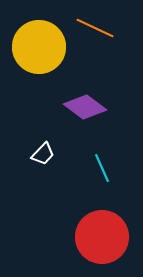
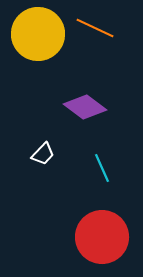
yellow circle: moved 1 px left, 13 px up
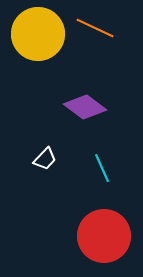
white trapezoid: moved 2 px right, 5 px down
red circle: moved 2 px right, 1 px up
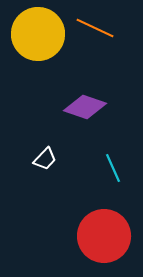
purple diamond: rotated 18 degrees counterclockwise
cyan line: moved 11 px right
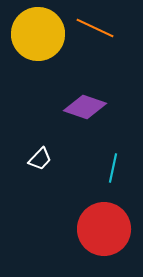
white trapezoid: moved 5 px left
cyan line: rotated 36 degrees clockwise
red circle: moved 7 px up
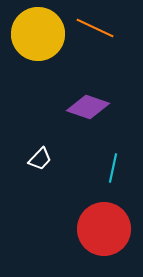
purple diamond: moved 3 px right
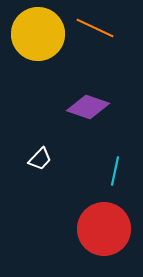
cyan line: moved 2 px right, 3 px down
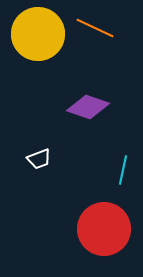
white trapezoid: moved 1 px left; rotated 25 degrees clockwise
cyan line: moved 8 px right, 1 px up
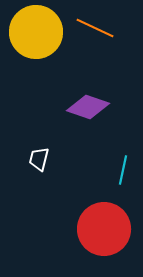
yellow circle: moved 2 px left, 2 px up
white trapezoid: rotated 125 degrees clockwise
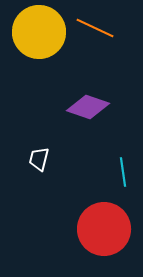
yellow circle: moved 3 px right
cyan line: moved 2 px down; rotated 20 degrees counterclockwise
